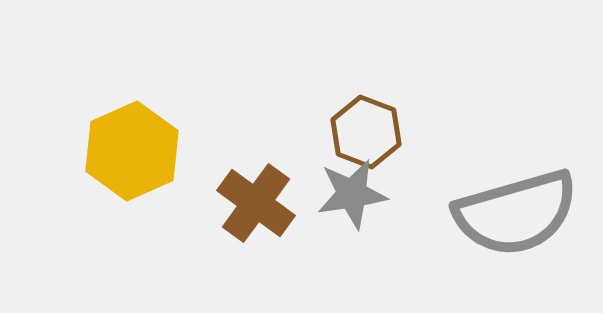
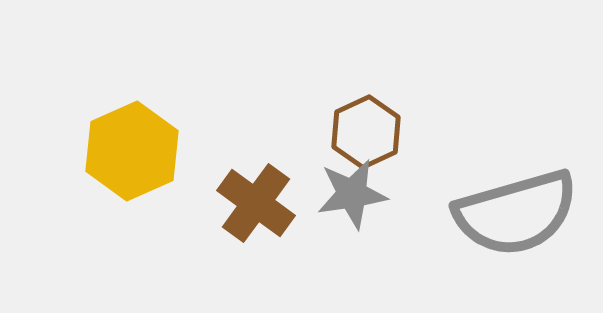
brown hexagon: rotated 14 degrees clockwise
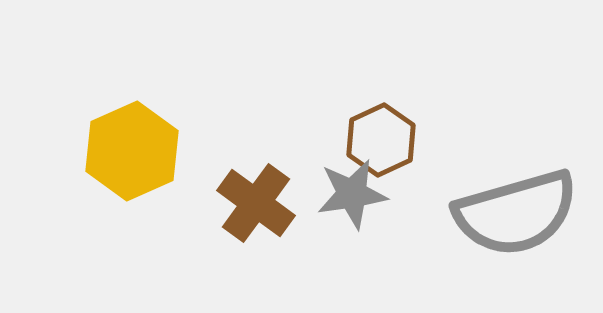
brown hexagon: moved 15 px right, 8 px down
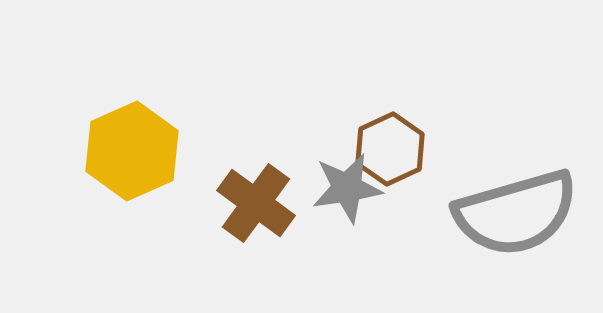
brown hexagon: moved 9 px right, 9 px down
gray star: moved 5 px left, 6 px up
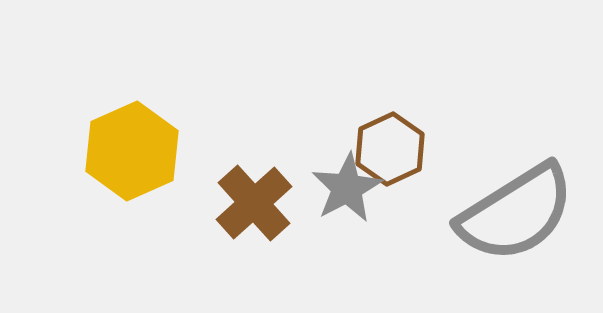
gray star: rotated 20 degrees counterclockwise
brown cross: moved 2 px left; rotated 12 degrees clockwise
gray semicircle: rotated 16 degrees counterclockwise
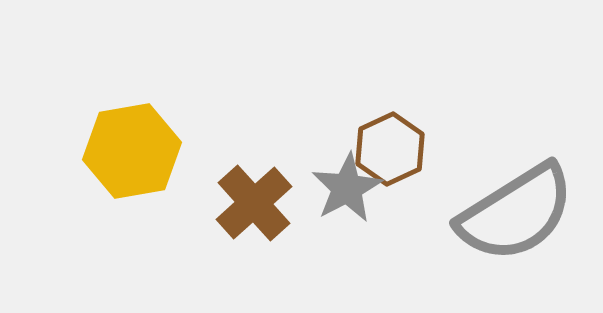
yellow hexagon: rotated 14 degrees clockwise
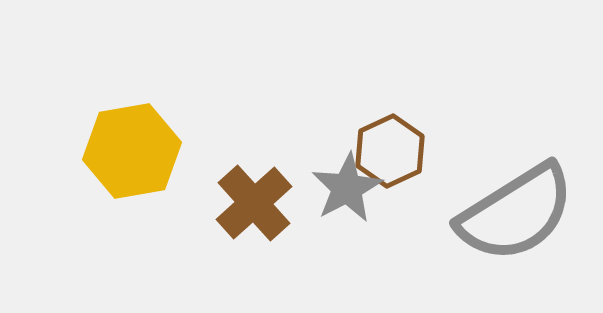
brown hexagon: moved 2 px down
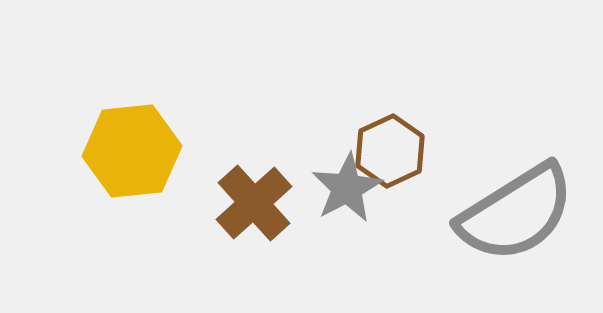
yellow hexagon: rotated 4 degrees clockwise
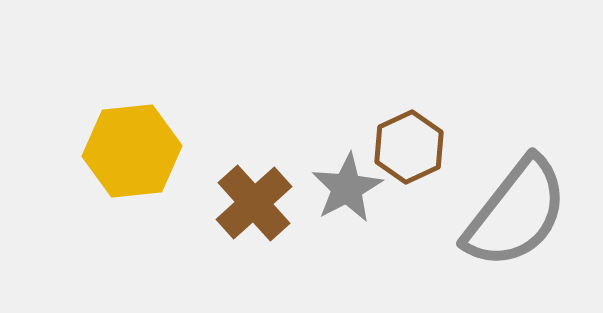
brown hexagon: moved 19 px right, 4 px up
gray semicircle: rotated 20 degrees counterclockwise
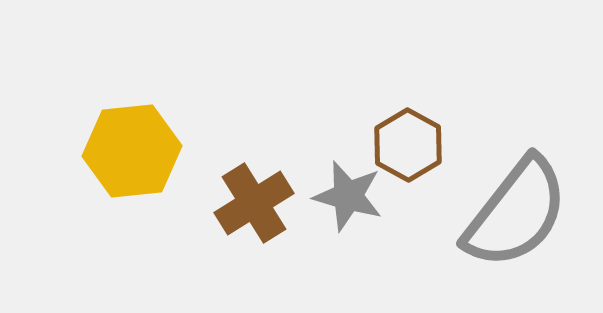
brown hexagon: moved 1 px left, 2 px up; rotated 6 degrees counterclockwise
gray star: moved 1 px right, 8 px down; rotated 28 degrees counterclockwise
brown cross: rotated 10 degrees clockwise
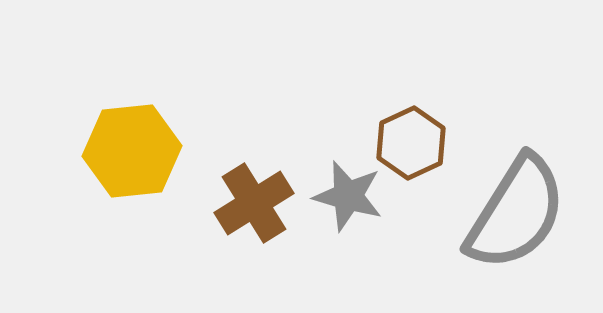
brown hexagon: moved 3 px right, 2 px up; rotated 6 degrees clockwise
gray semicircle: rotated 6 degrees counterclockwise
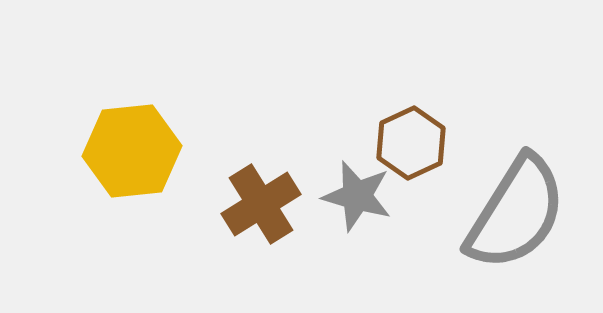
gray star: moved 9 px right
brown cross: moved 7 px right, 1 px down
